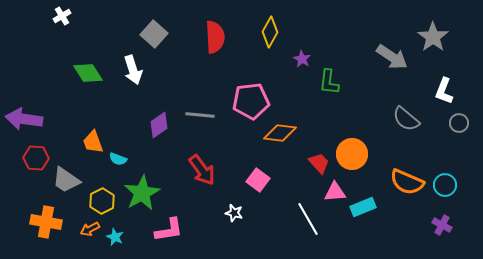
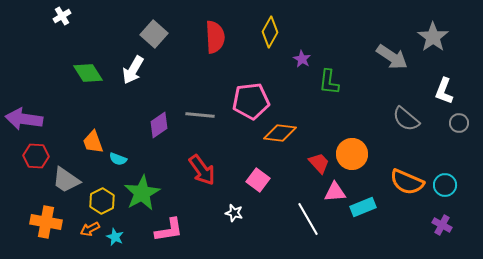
white arrow: rotated 48 degrees clockwise
red hexagon: moved 2 px up
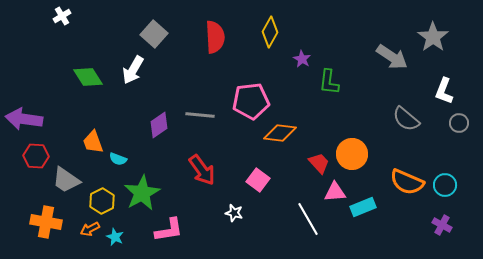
green diamond: moved 4 px down
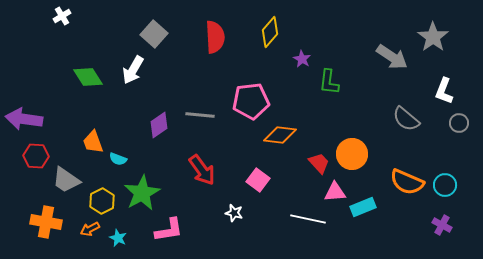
yellow diamond: rotated 12 degrees clockwise
orange diamond: moved 2 px down
white line: rotated 48 degrees counterclockwise
cyan star: moved 3 px right, 1 px down
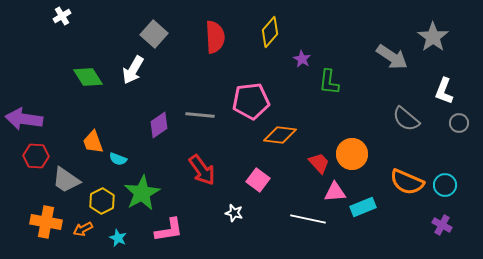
orange arrow: moved 7 px left
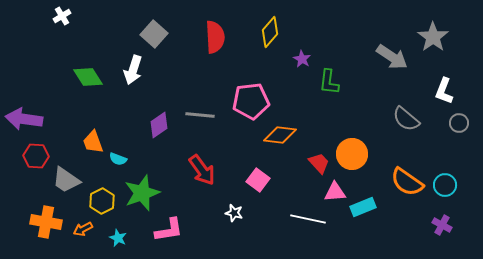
white arrow: rotated 12 degrees counterclockwise
orange semicircle: rotated 12 degrees clockwise
green star: rotated 9 degrees clockwise
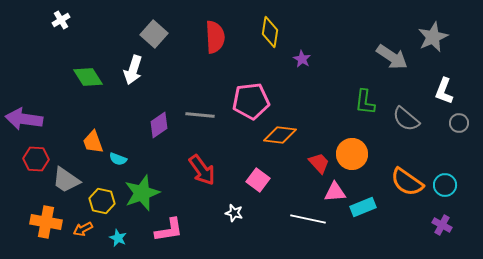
white cross: moved 1 px left, 4 px down
yellow diamond: rotated 32 degrees counterclockwise
gray star: rotated 12 degrees clockwise
green L-shape: moved 36 px right, 20 px down
red hexagon: moved 3 px down
yellow hexagon: rotated 20 degrees counterclockwise
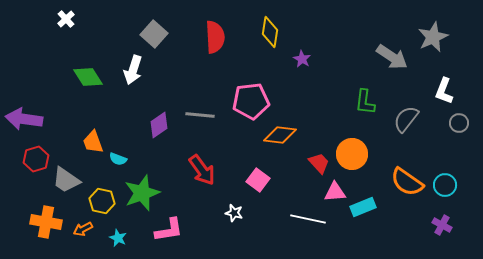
white cross: moved 5 px right, 1 px up; rotated 12 degrees counterclockwise
gray semicircle: rotated 88 degrees clockwise
red hexagon: rotated 20 degrees counterclockwise
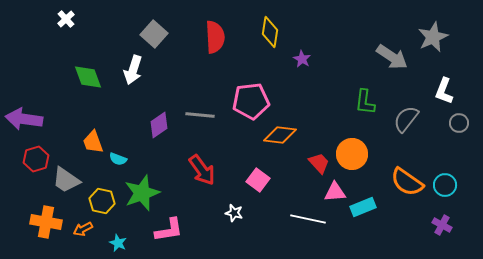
green diamond: rotated 12 degrees clockwise
cyan star: moved 5 px down
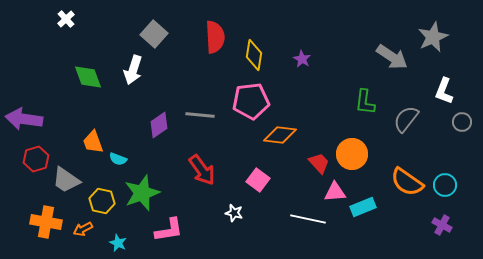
yellow diamond: moved 16 px left, 23 px down
gray circle: moved 3 px right, 1 px up
